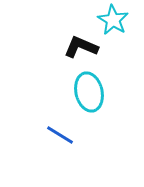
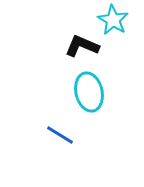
black L-shape: moved 1 px right, 1 px up
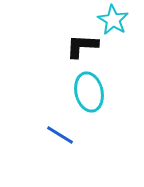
black L-shape: rotated 20 degrees counterclockwise
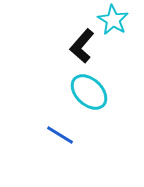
black L-shape: rotated 52 degrees counterclockwise
cyan ellipse: rotated 33 degrees counterclockwise
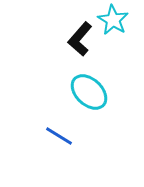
black L-shape: moved 2 px left, 7 px up
blue line: moved 1 px left, 1 px down
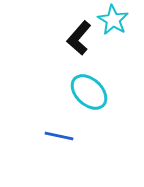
black L-shape: moved 1 px left, 1 px up
blue line: rotated 20 degrees counterclockwise
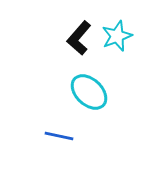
cyan star: moved 4 px right, 16 px down; rotated 20 degrees clockwise
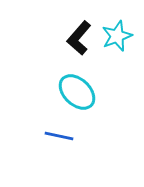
cyan ellipse: moved 12 px left
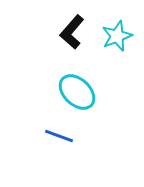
black L-shape: moved 7 px left, 6 px up
blue line: rotated 8 degrees clockwise
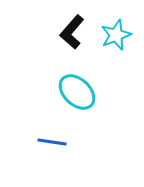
cyan star: moved 1 px left, 1 px up
blue line: moved 7 px left, 6 px down; rotated 12 degrees counterclockwise
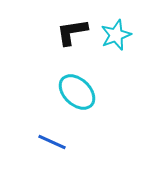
black L-shape: rotated 40 degrees clockwise
blue line: rotated 16 degrees clockwise
